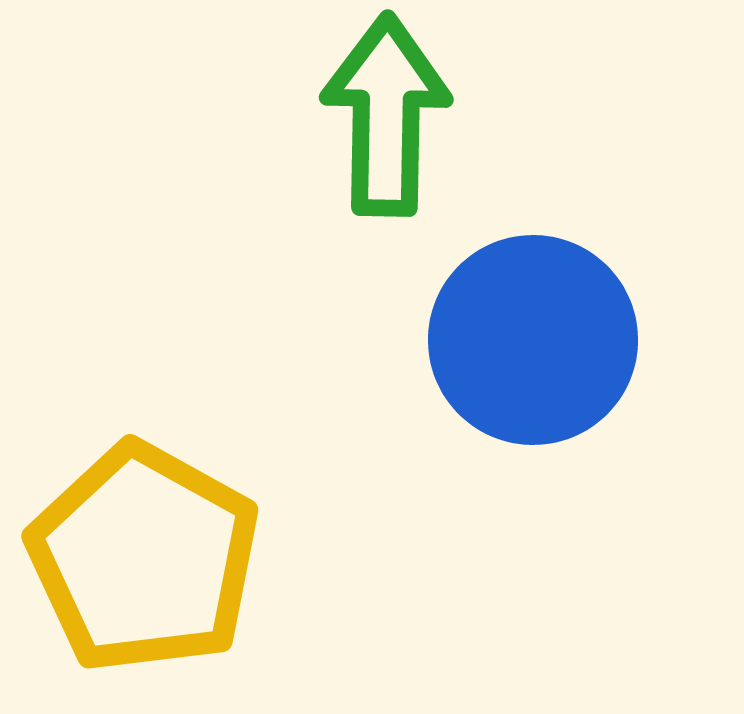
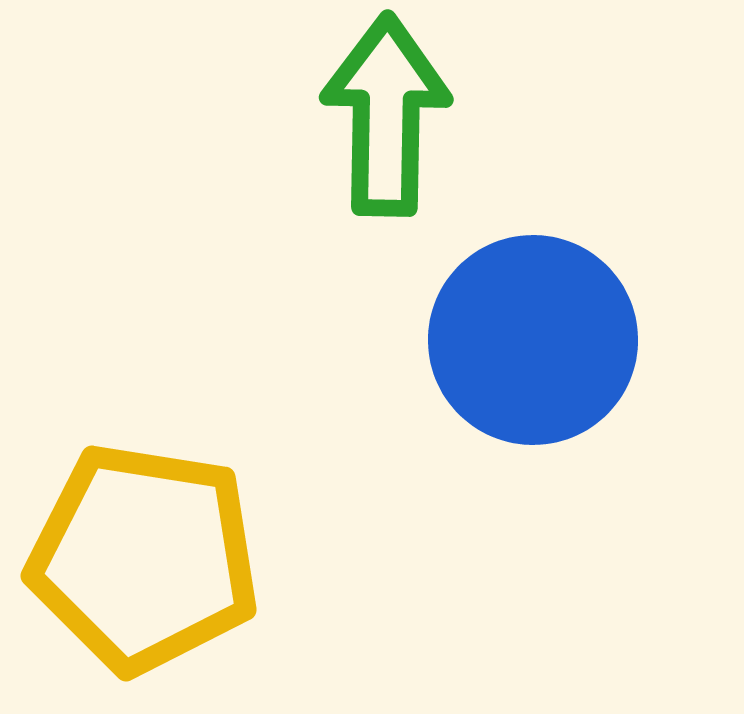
yellow pentagon: rotated 20 degrees counterclockwise
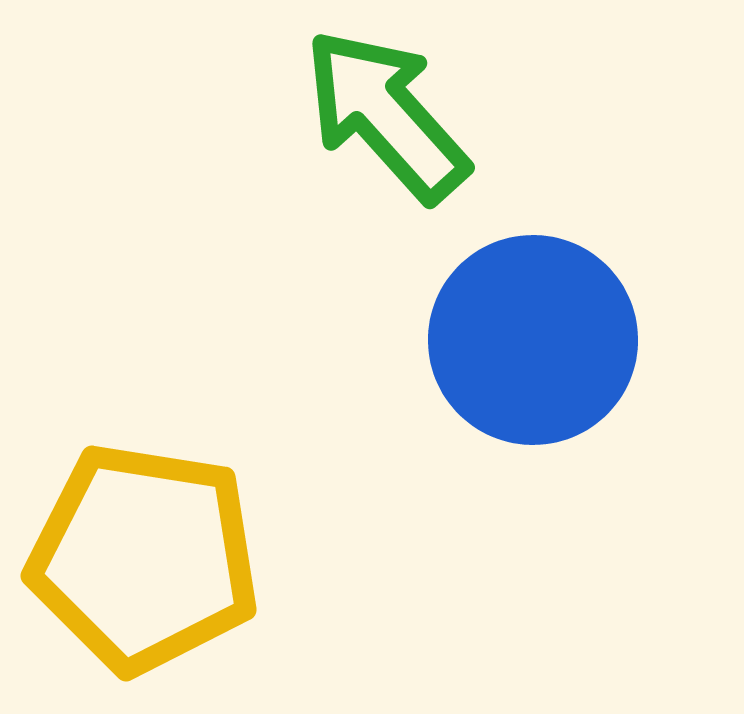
green arrow: rotated 43 degrees counterclockwise
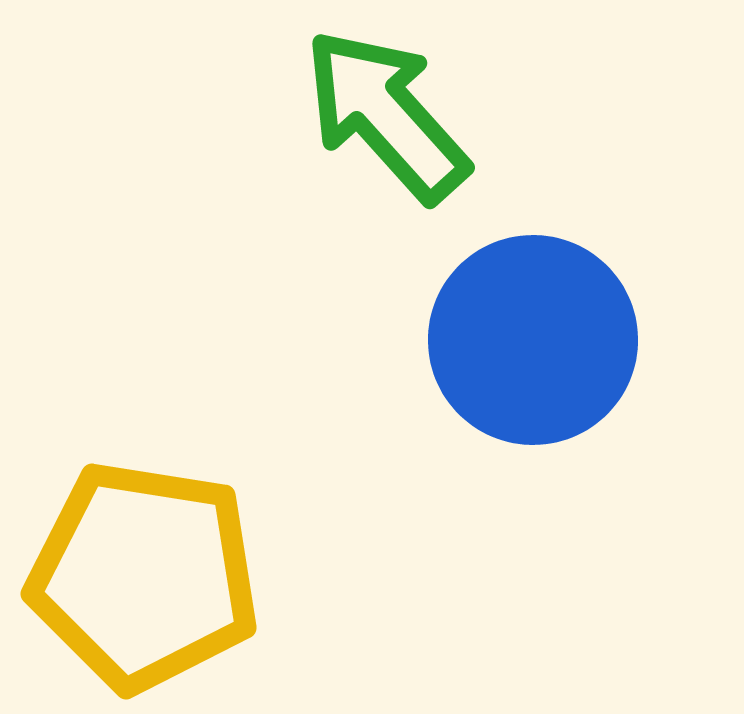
yellow pentagon: moved 18 px down
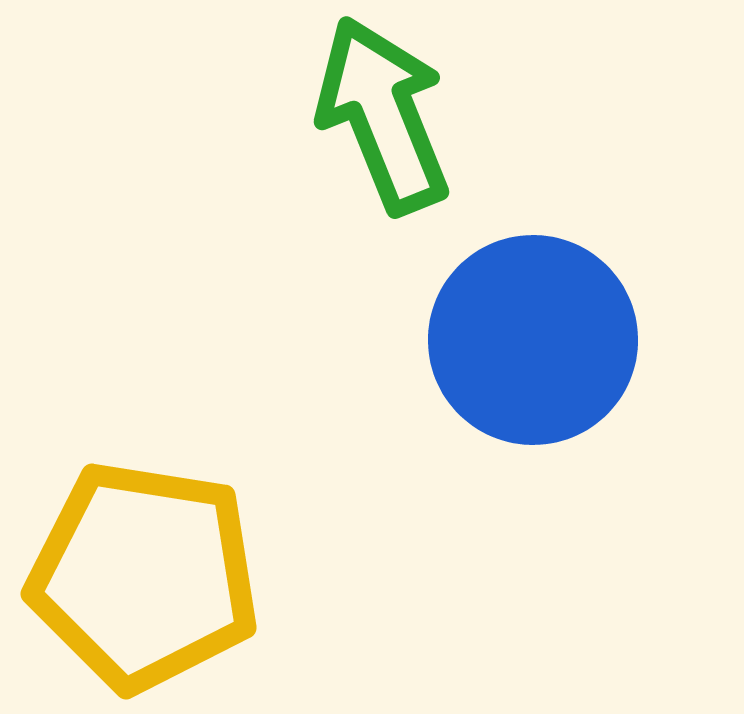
green arrow: moved 3 px left; rotated 20 degrees clockwise
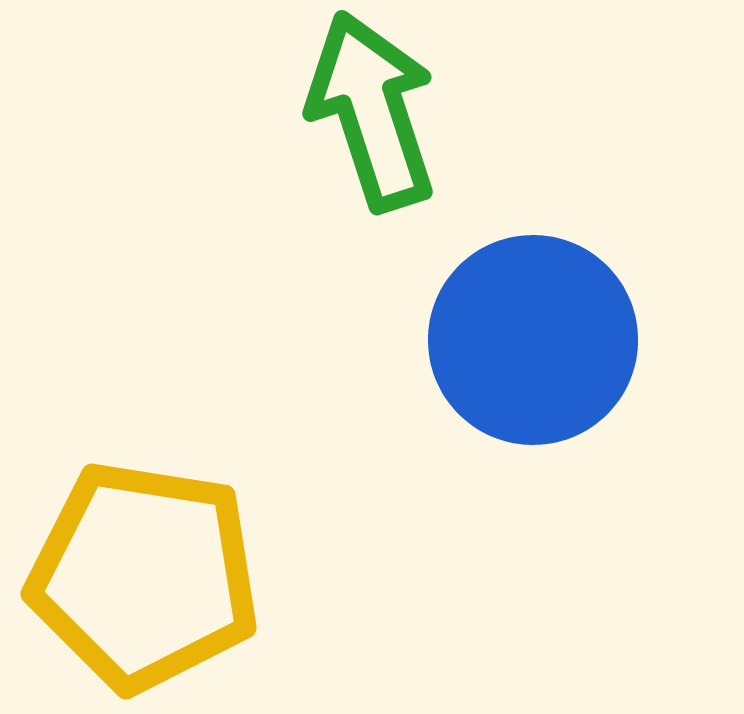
green arrow: moved 11 px left, 4 px up; rotated 4 degrees clockwise
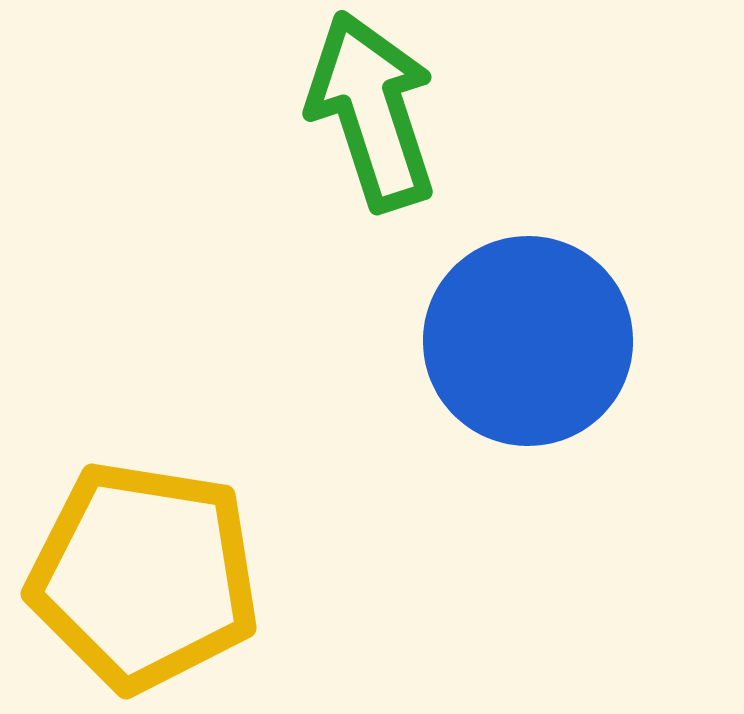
blue circle: moved 5 px left, 1 px down
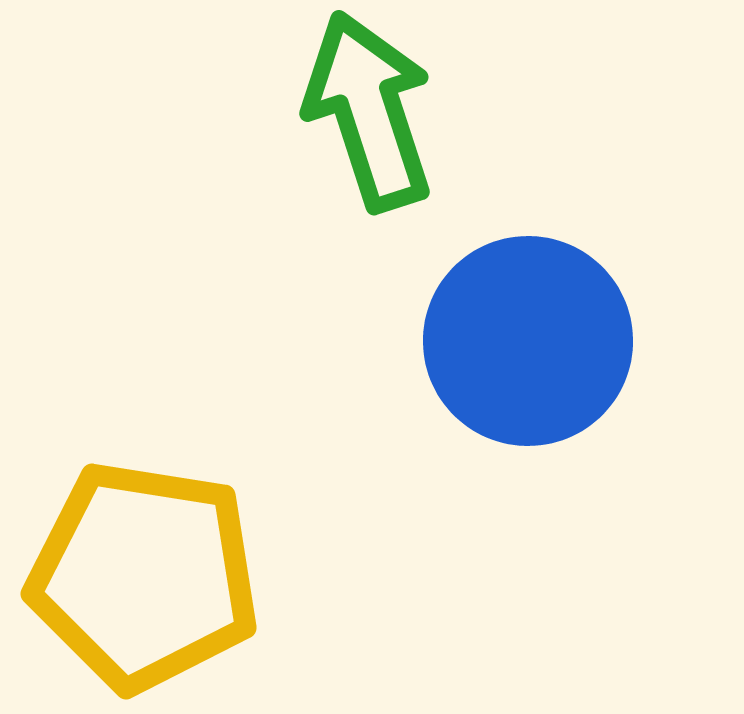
green arrow: moved 3 px left
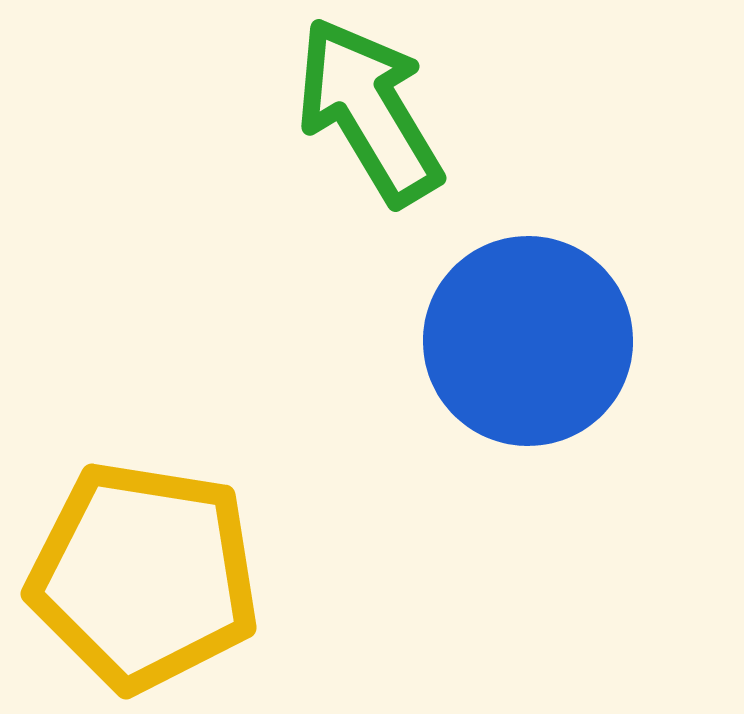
green arrow: rotated 13 degrees counterclockwise
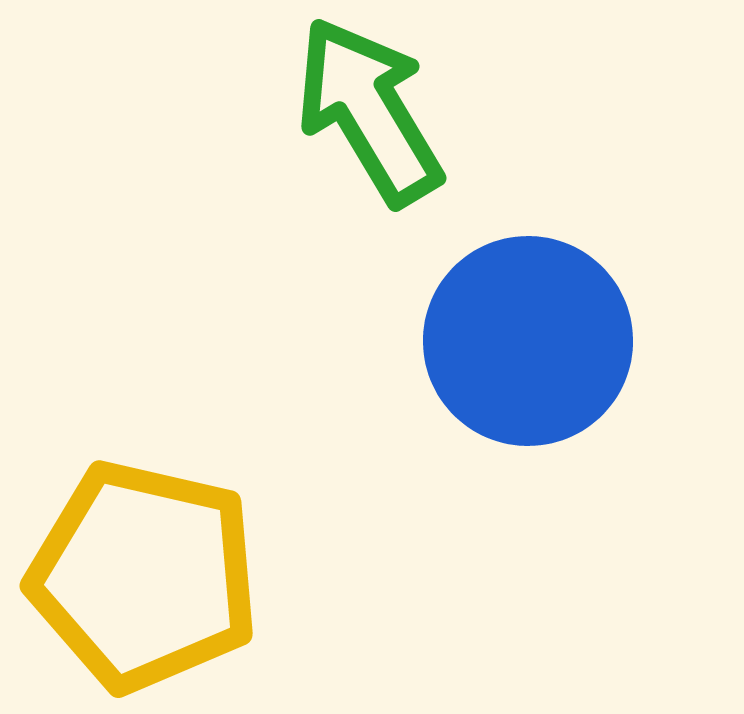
yellow pentagon: rotated 4 degrees clockwise
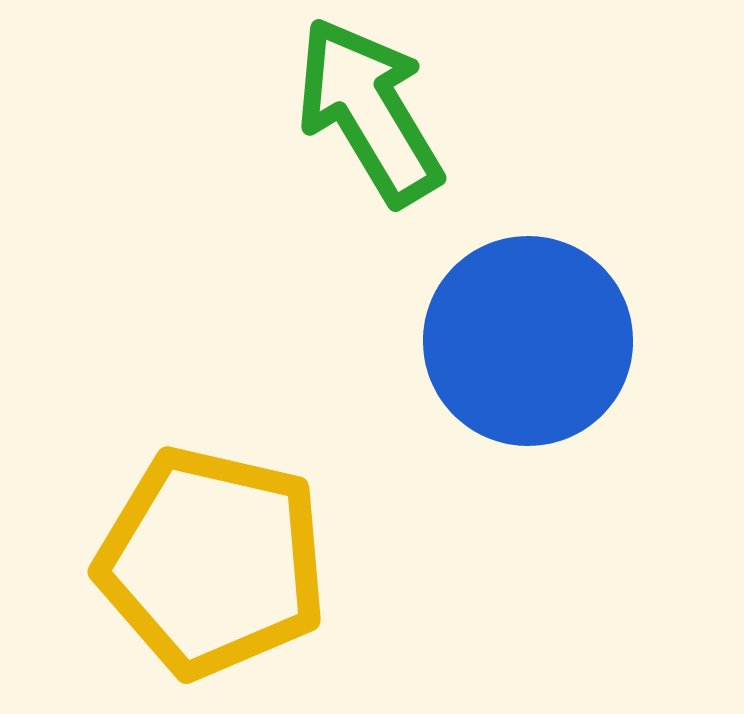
yellow pentagon: moved 68 px right, 14 px up
